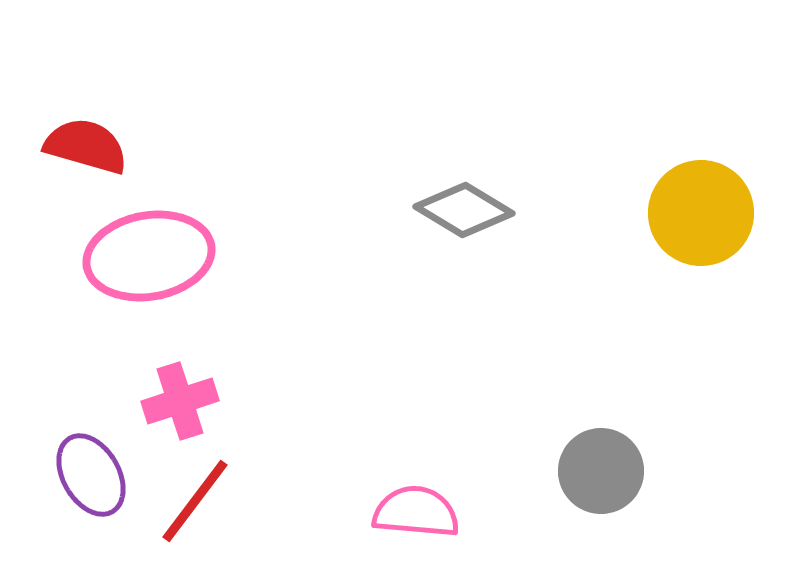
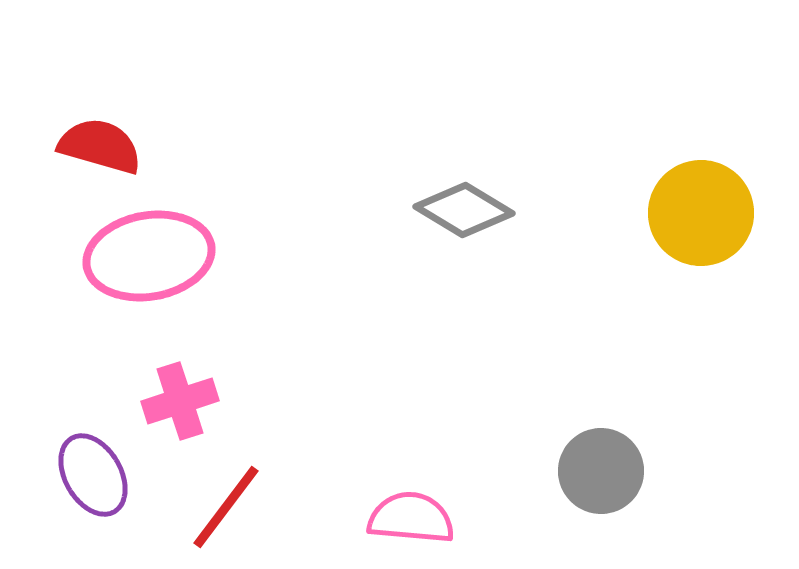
red semicircle: moved 14 px right
purple ellipse: moved 2 px right
red line: moved 31 px right, 6 px down
pink semicircle: moved 5 px left, 6 px down
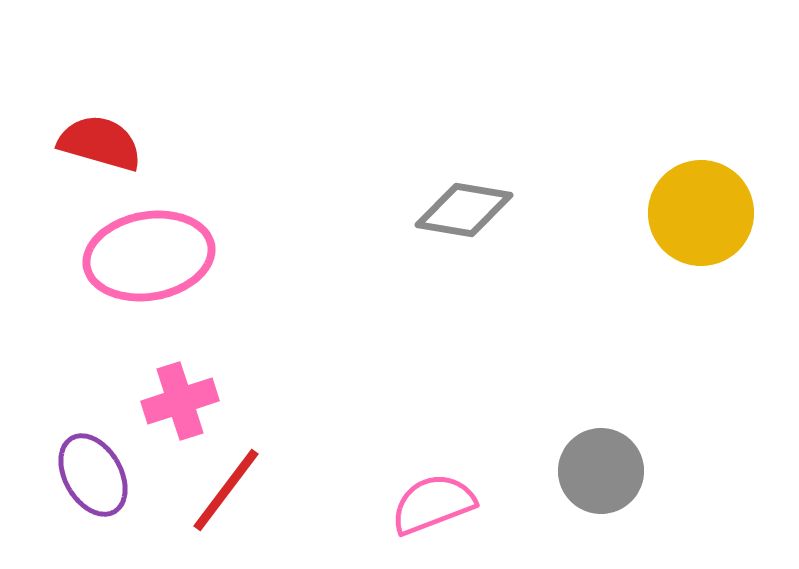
red semicircle: moved 3 px up
gray diamond: rotated 22 degrees counterclockwise
red line: moved 17 px up
pink semicircle: moved 22 px right, 14 px up; rotated 26 degrees counterclockwise
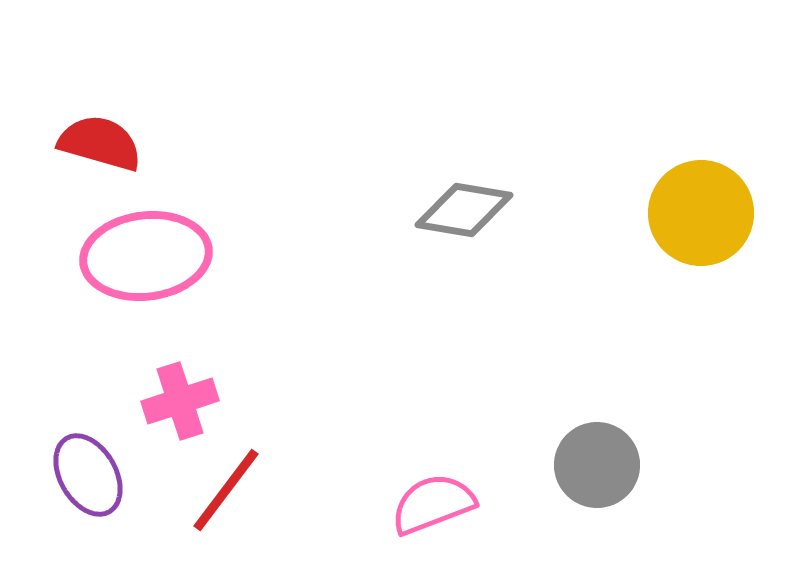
pink ellipse: moved 3 px left; rotated 3 degrees clockwise
gray circle: moved 4 px left, 6 px up
purple ellipse: moved 5 px left
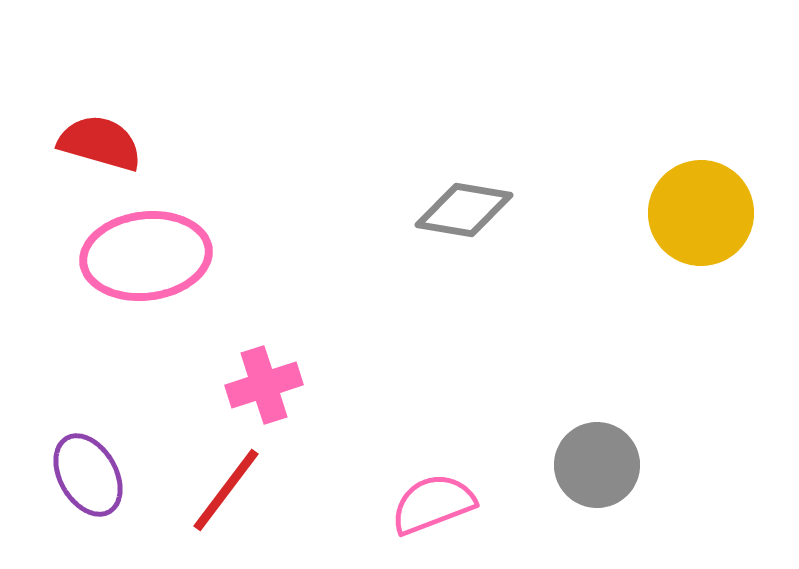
pink cross: moved 84 px right, 16 px up
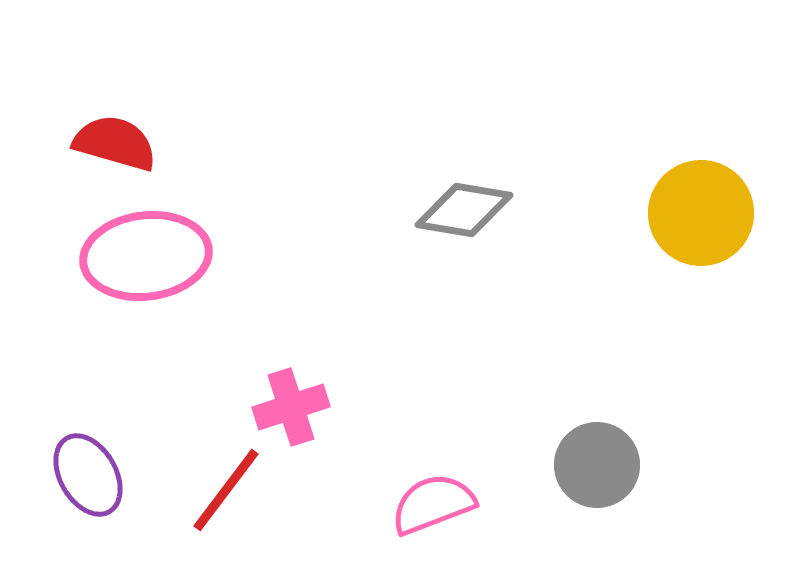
red semicircle: moved 15 px right
pink cross: moved 27 px right, 22 px down
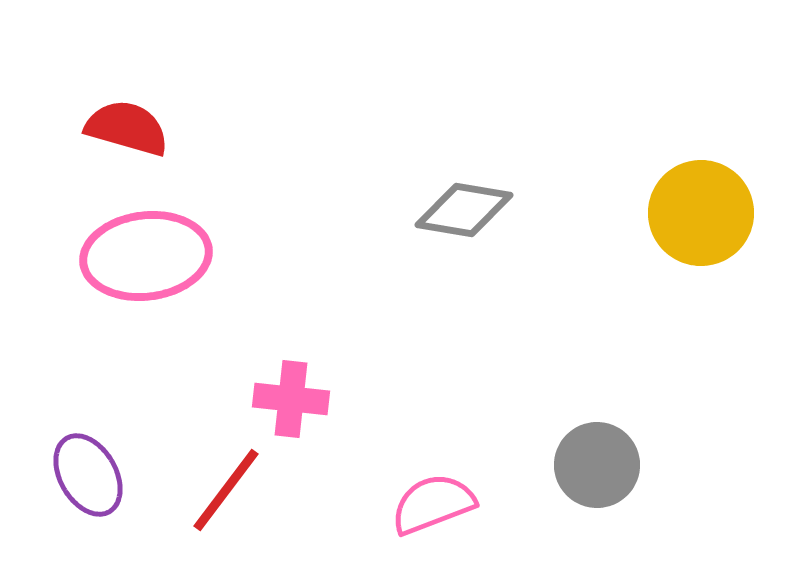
red semicircle: moved 12 px right, 15 px up
pink cross: moved 8 px up; rotated 24 degrees clockwise
